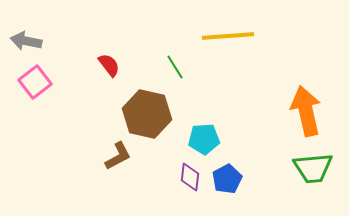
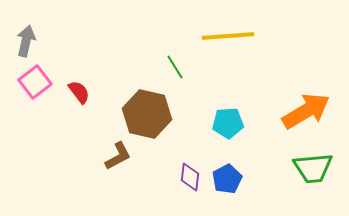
gray arrow: rotated 92 degrees clockwise
red semicircle: moved 30 px left, 27 px down
orange arrow: rotated 72 degrees clockwise
cyan pentagon: moved 24 px right, 16 px up
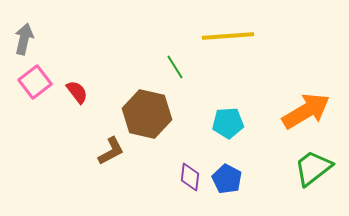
gray arrow: moved 2 px left, 2 px up
red semicircle: moved 2 px left
brown L-shape: moved 7 px left, 5 px up
green trapezoid: rotated 147 degrees clockwise
blue pentagon: rotated 16 degrees counterclockwise
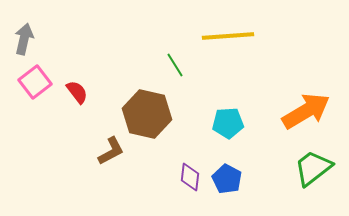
green line: moved 2 px up
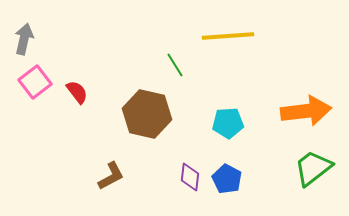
orange arrow: rotated 24 degrees clockwise
brown L-shape: moved 25 px down
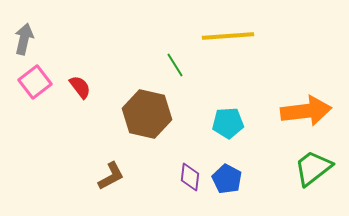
red semicircle: moved 3 px right, 5 px up
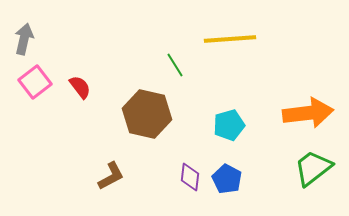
yellow line: moved 2 px right, 3 px down
orange arrow: moved 2 px right, 2 px down
cyan pentagon: moved 1 px right, 2 px down; rotated 12 degrees counterclockwise
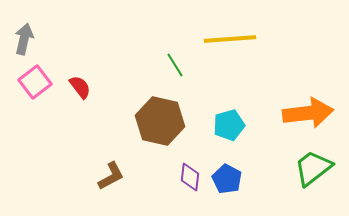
brown hexagon: moved 13 px right, 7 px down
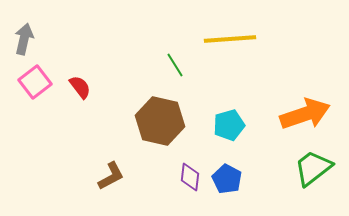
orange arrow: moved 3 px left, 1 px down; rotated 12 degrees counterclockwise
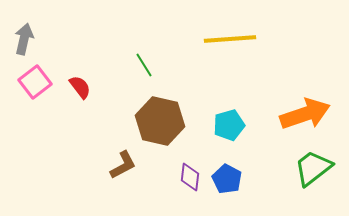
green line: moved 31 px left
brown L-shape: moved 12 px right, 11 px up
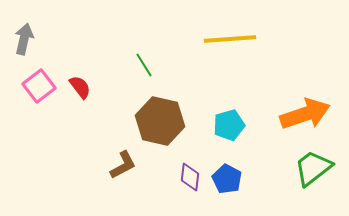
pink square: moved 4 px right, 4 px down
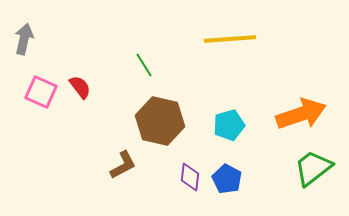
pink square: moved 2 px right, 6 px down; rotated 28 degrees counterclockwise
orange arrow: moved 4 px left
